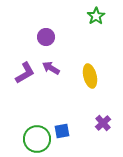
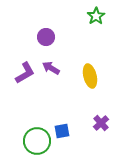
purple cross: moved 2 px left
green circle: moved 2 px down
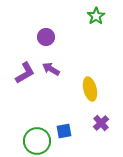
purple arrow: moved 1 px down
yellow ellipse: moved 13 px down
blue square: moved 2 px right
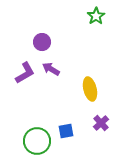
purple circle: moved 4 px left, 5 px down
blue square: moved 2 px right
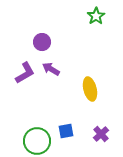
purple cross: moved 11 px down
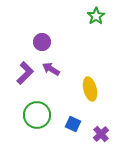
purple L-shape: rotated 15 degrees counterclockwise
blue square: moved 7 px right, 7 px up; rotated 35 degrees clockwise
green circle: moved 26 px up
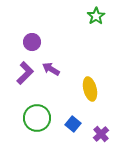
purple circle: moved 10 px left
green circle: moved 3 px down
blue square: rotated 14 degrees clockwise
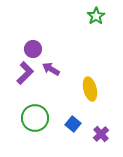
purple circle: moved 1 px right, 7 px down
green circle: moved 2 px left
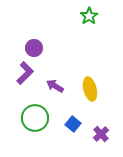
green star: moved 7 px left
purple circle: moved 1 px right, 1 px up
purple arrow: moved 4 px right, 17 px down
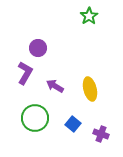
purple circle: moved 4 px right
purple L-shape: rotated 15 degrees counterclockwise
purple cross: rotated 28 degrees counterclockwise
